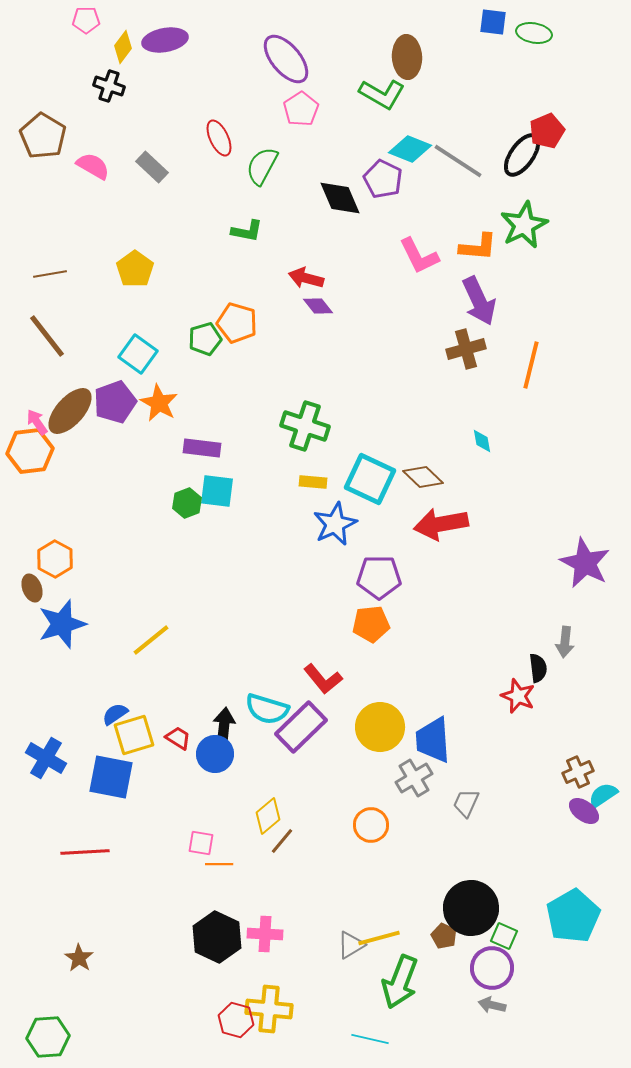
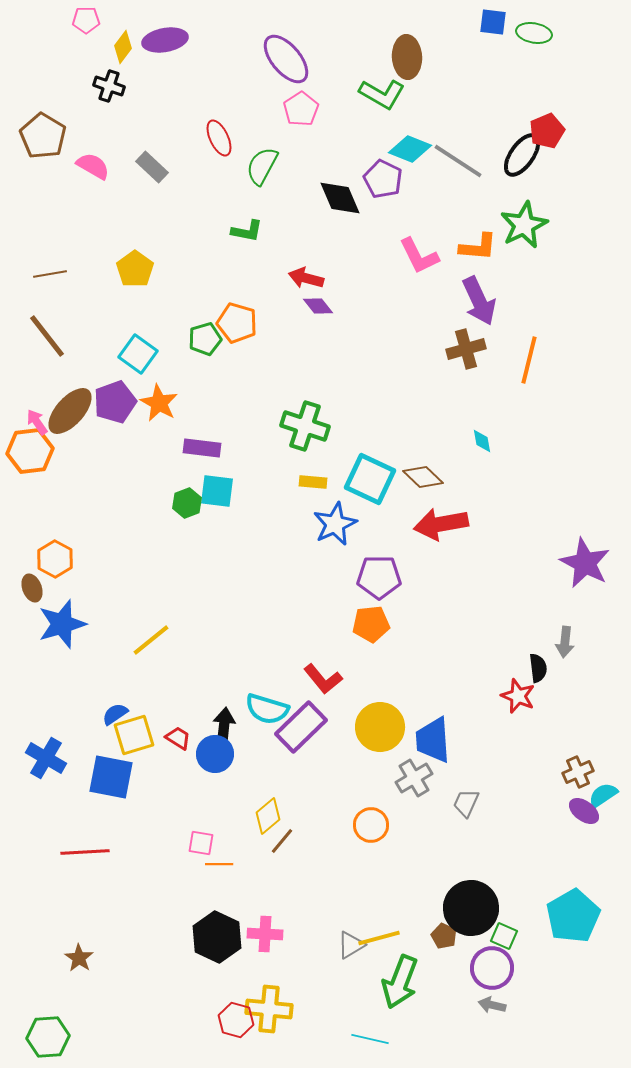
orange line at (531, 365): moved 2 px left, 5 px up
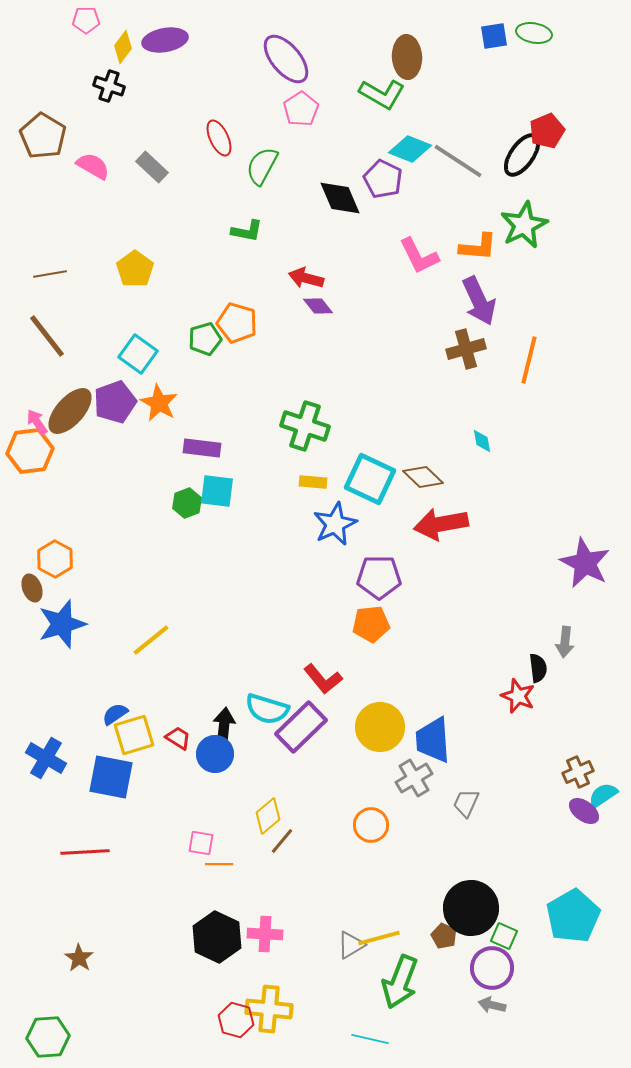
blue square at (493, 22): moved 1 px right, 14 px down; rotated 16 degrees counterclockwise
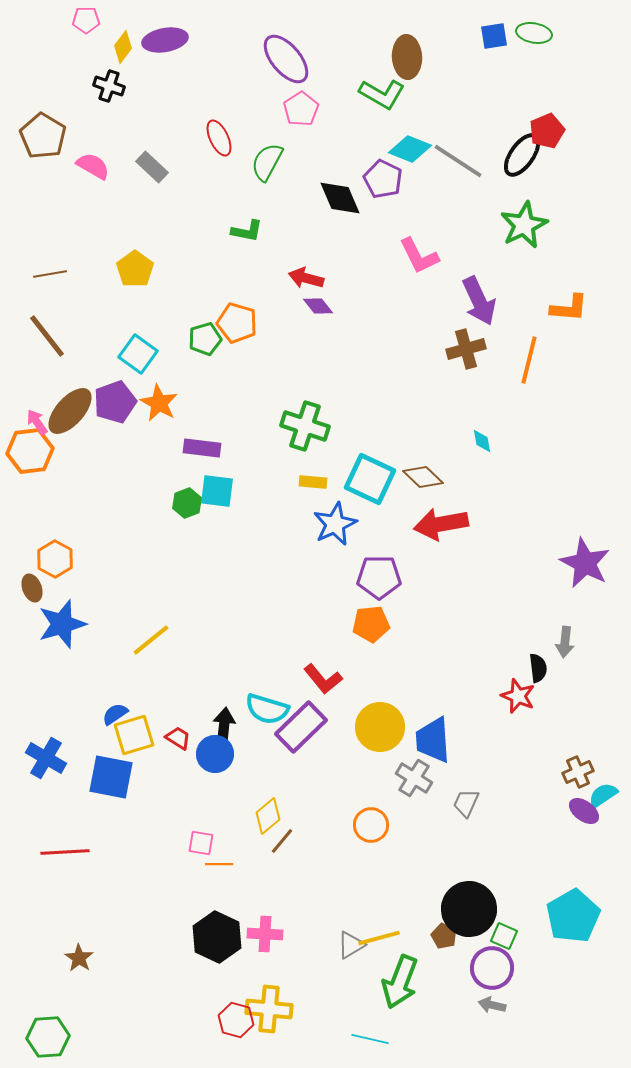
green semicircle at (262, 166): moved 5 px right, 4 px up
orange L-shape at (478, 247): moved 91 px right, 61 px down
gray cross at (414, 778): rotated 27 degrees counterclockwise
red line at (85, 852): moved 20 px left
black circle at (471, 908): moved 2 px left, 1 px down
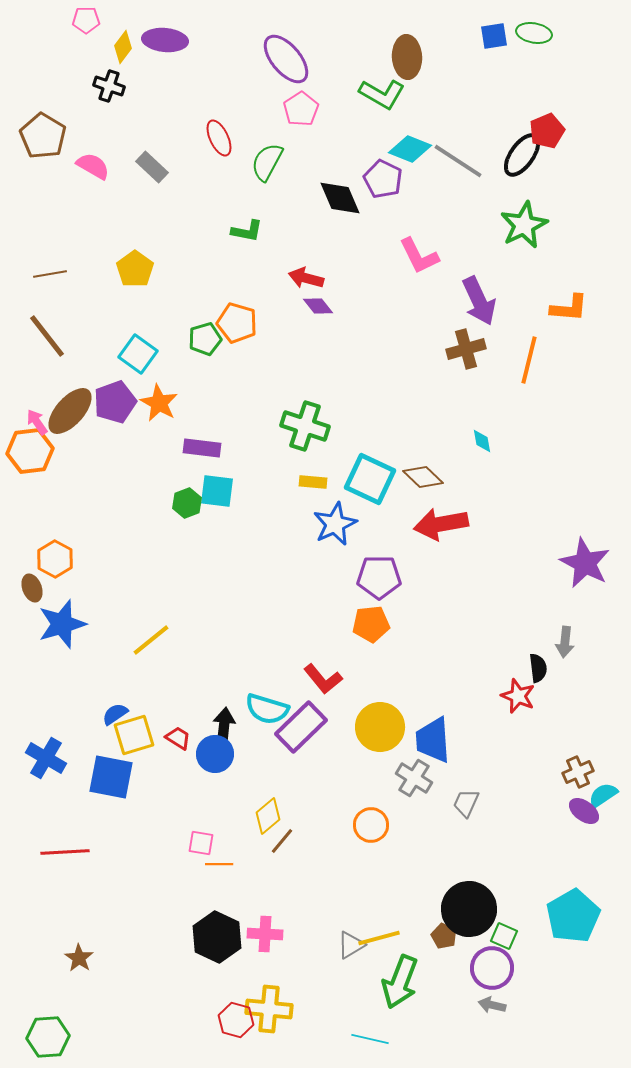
purple ellipse at (165, 40): rotated 15 degrees clockwise
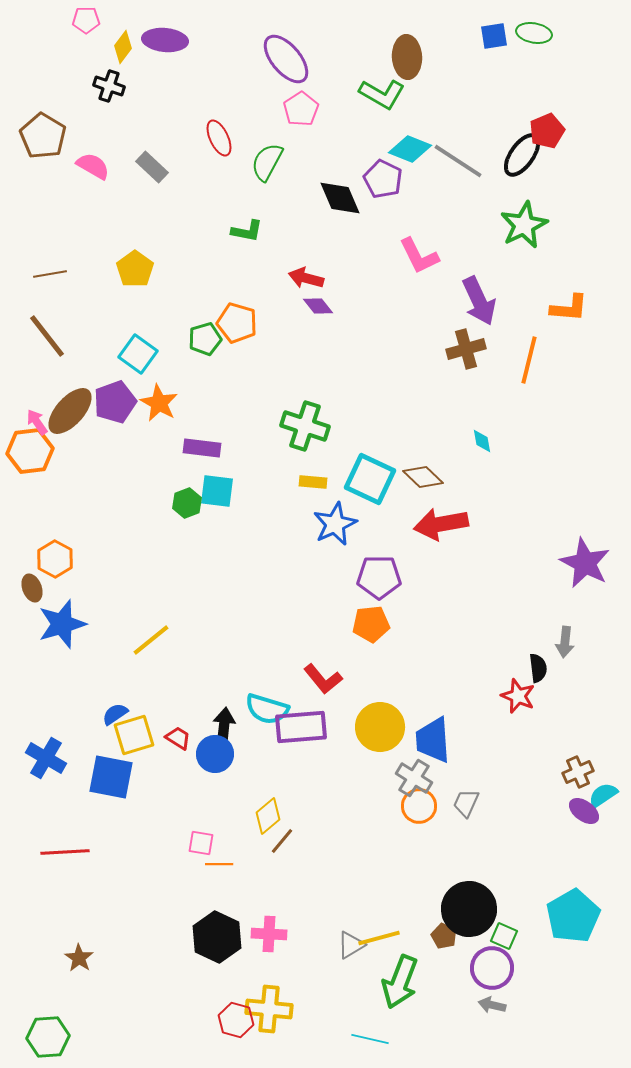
purple rectangle at (301, 727): rotated 39 degrees clockwise
orange circle at (371, 825): moved 48 px right, 19 px up
pink cross at (265, 934): moved 4 px right
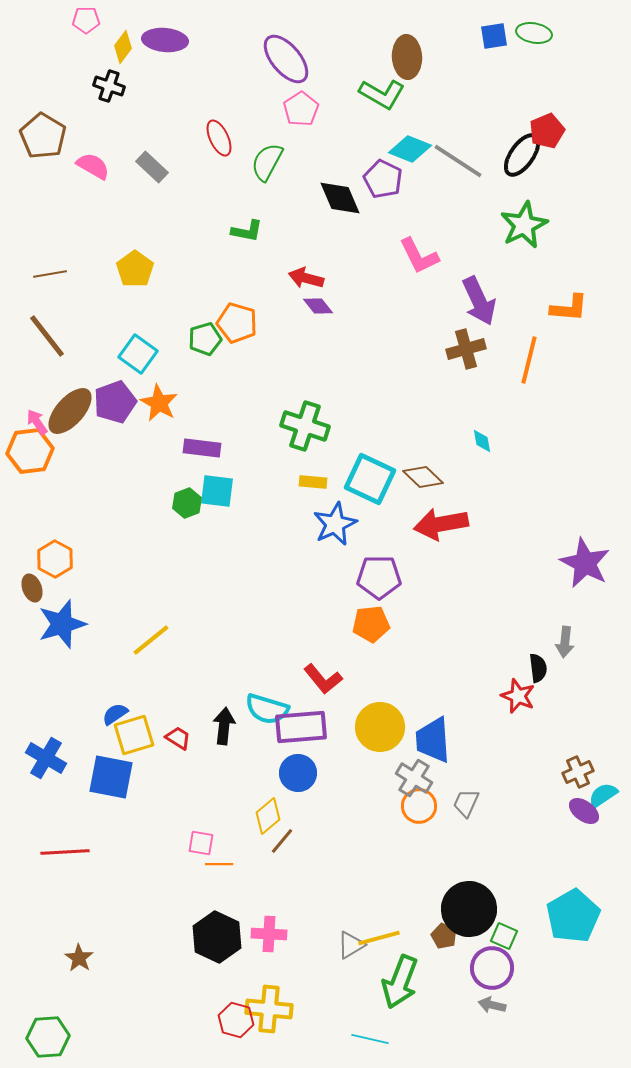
blue circle at (215, 754): moved 83 px right, 19 px down
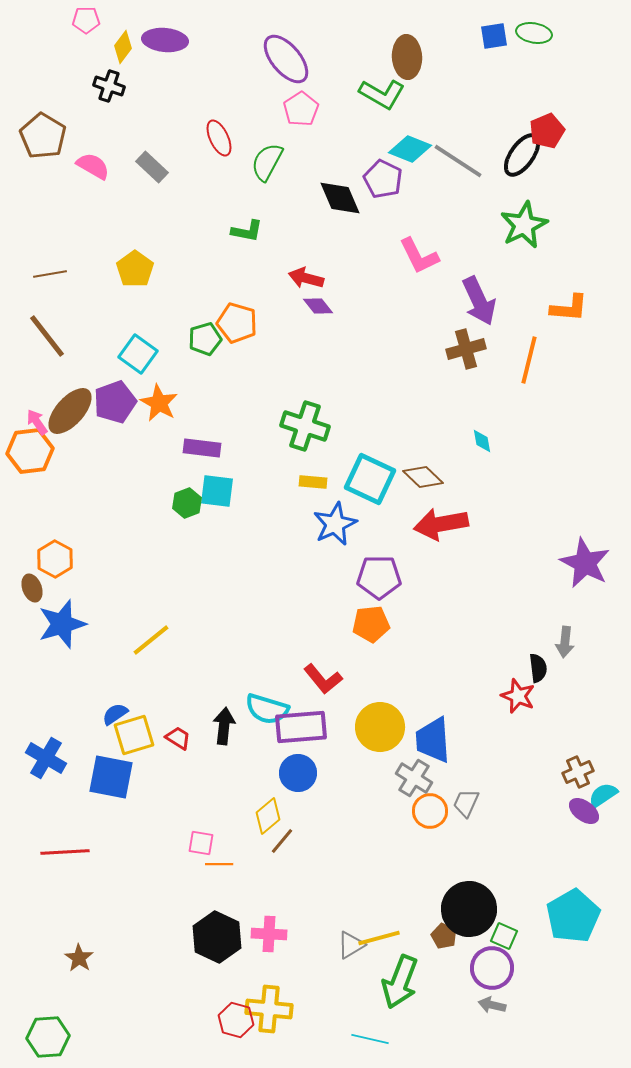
orange circle at (419, 806): moved 11 px right, 5 px down
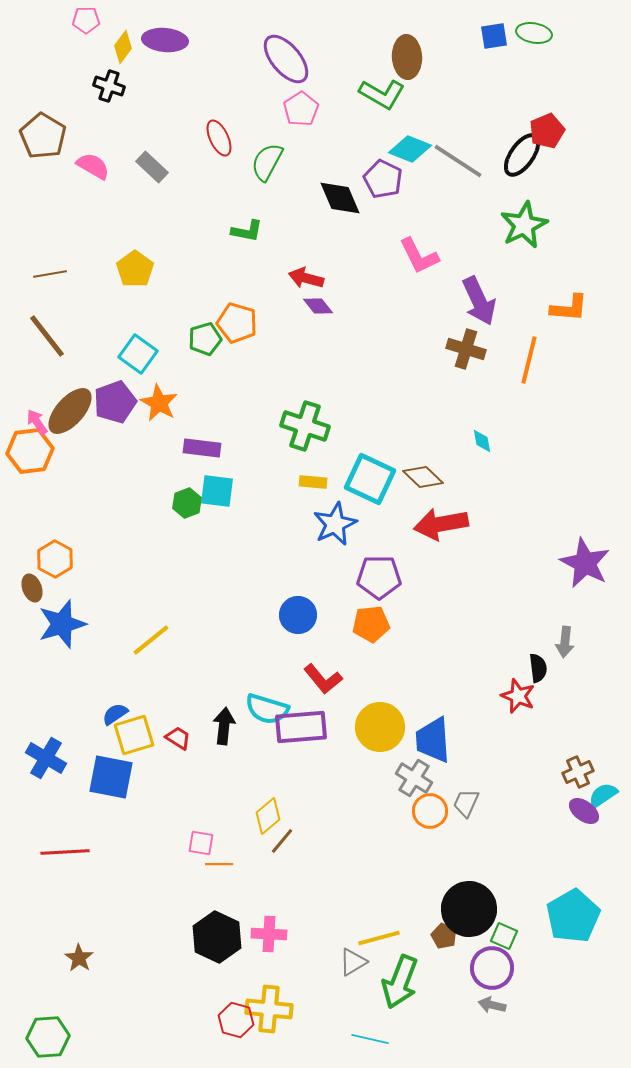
brown cross at (466, 349): rotated 33 degrees clockwise
blue circle at (298, 773): moved 158 px up
gray triangle at (351, 945): moved 2 px right, 17 px down
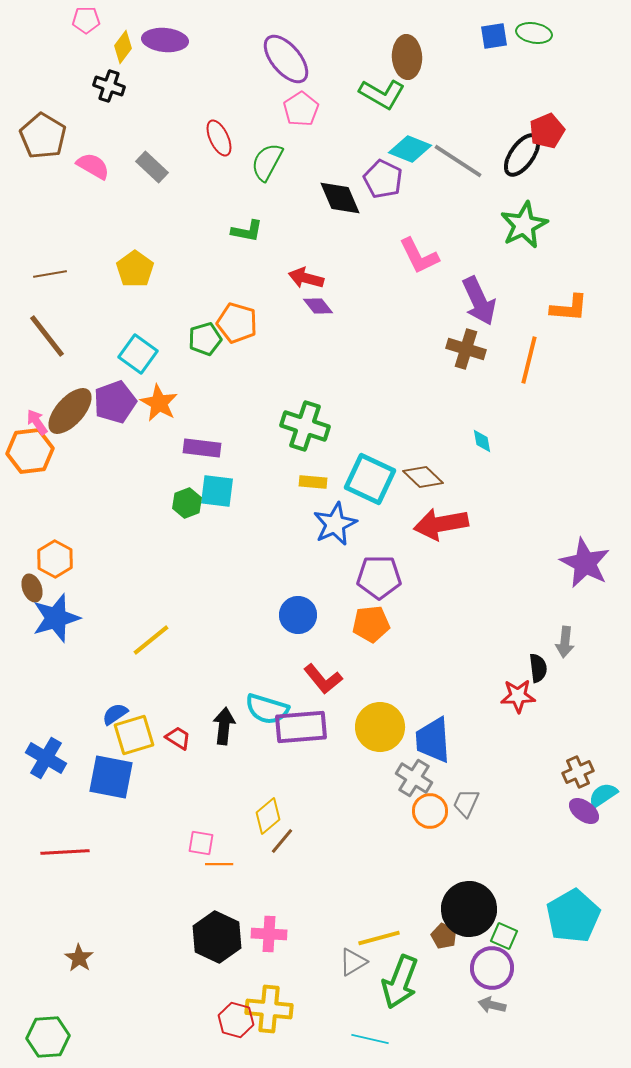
blue star at (62, 624): moved 6 px left, 6 px up
red star at (518, 696): rotated 24 degrees counterclockwise
